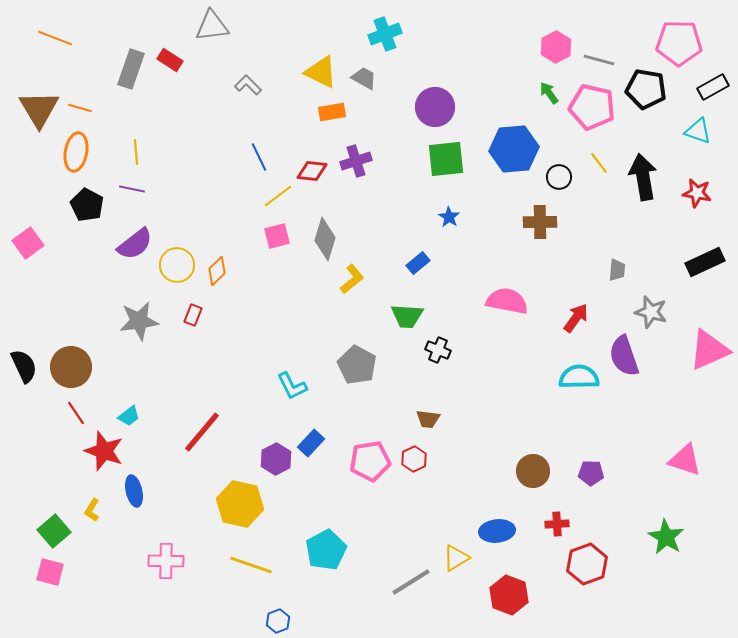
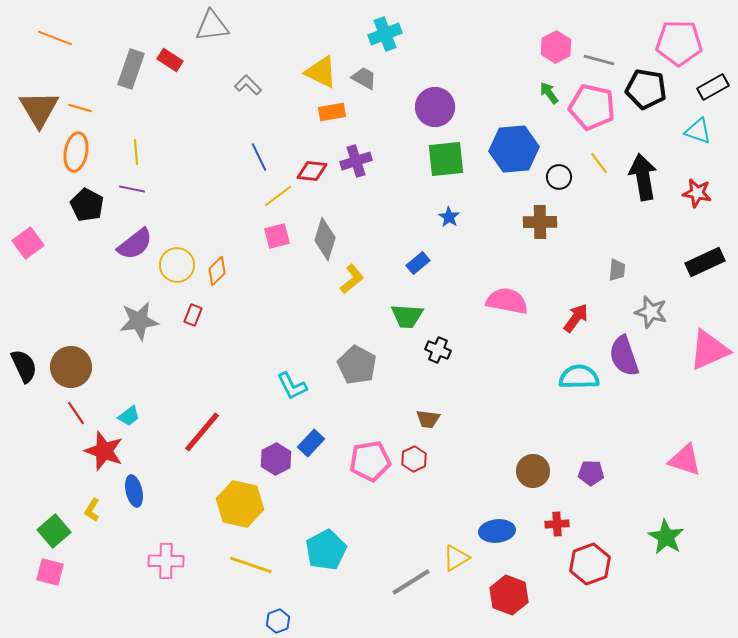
red hexagon at (587, 564): moved 3 px right
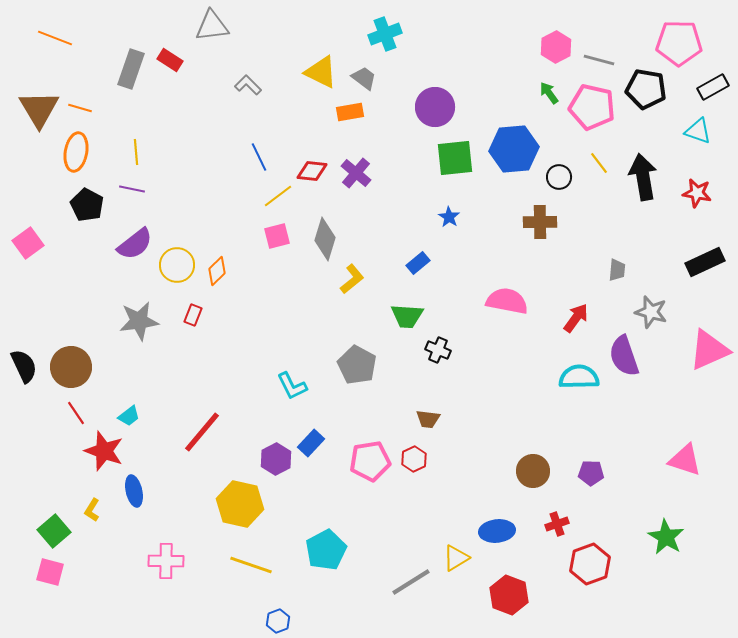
gray trapezoid at (364, 78): rotated 8 degrees clockwise
orange rectangle at (332, 112): moved 18 px right
green square at (446, 159): moved 9 px right, 1 px up
purple cross at (356, 161): moved 12 px down; rotated 32 degrees counterclockwise
red cross at (557, 524): rotated 15 degrees counterclockwise
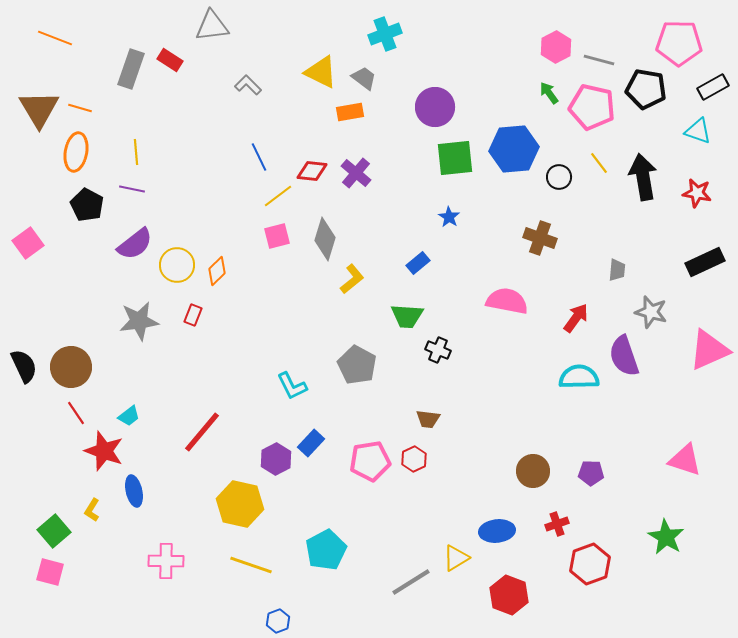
brown cross at (540, 222): moved 16 px down; rotated 20 degrees clockwise
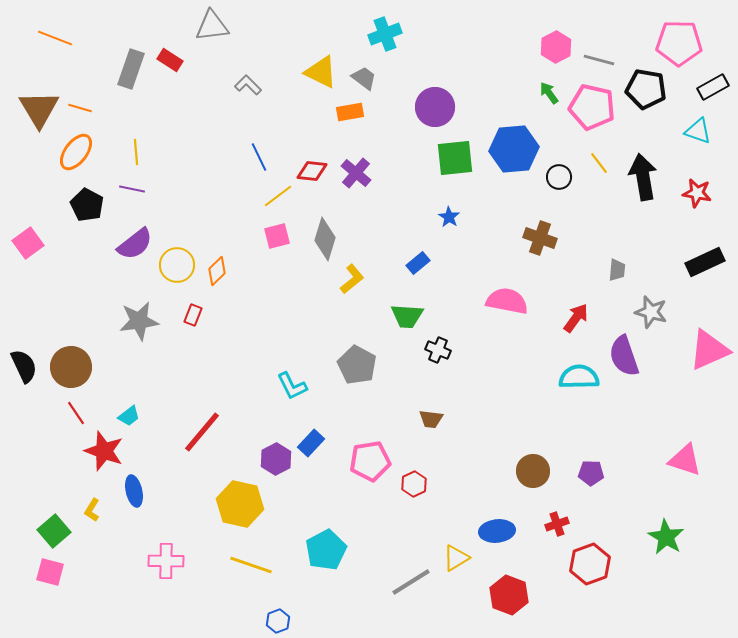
orange ellipse at (76, 152): rotated 27 degrees clockwise
brown trapezoid at (428, 419): moved 3 px right
red hexagon at (414, 459): moved 25 px down
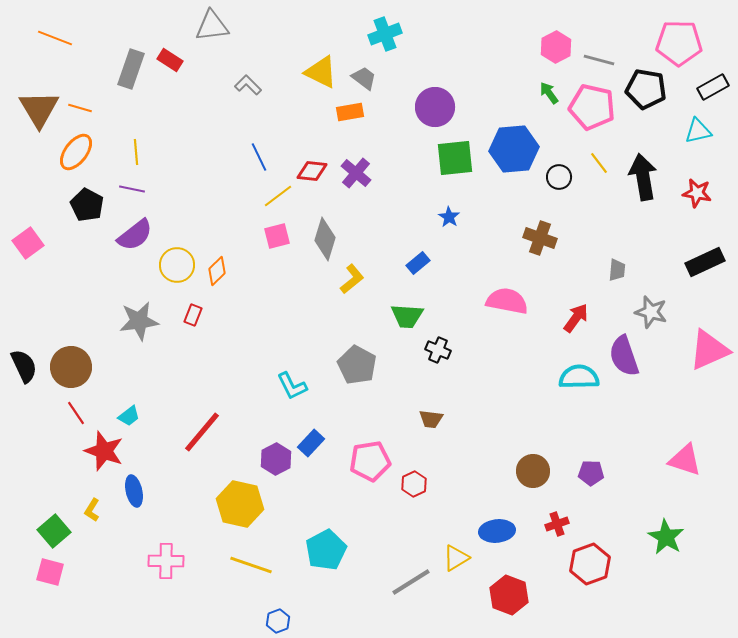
cyan triangle at (698, 131): rotated 32 degrees counterclockwise
purple semicircle at (135, 244): moved 9 px up
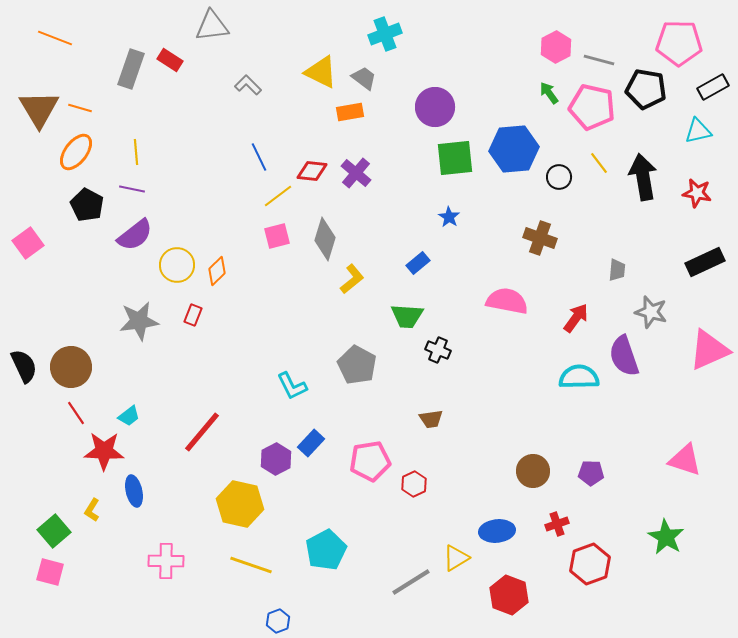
brown trapezoid at (431, 419): rotated 15 degrees counterclockwise
red star at (104, 451): rotated 18 degrees counterclockwise
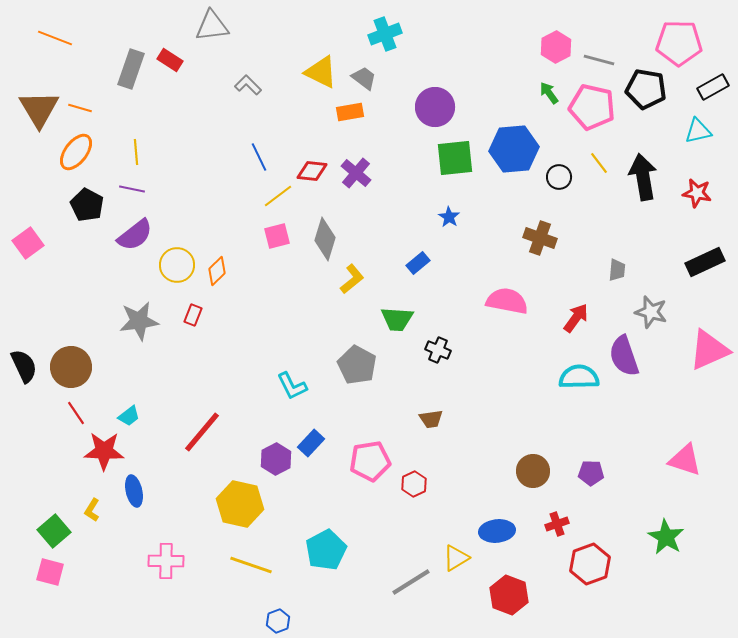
green trapezoid at (407, 316): moved 10 px left, 3 px down
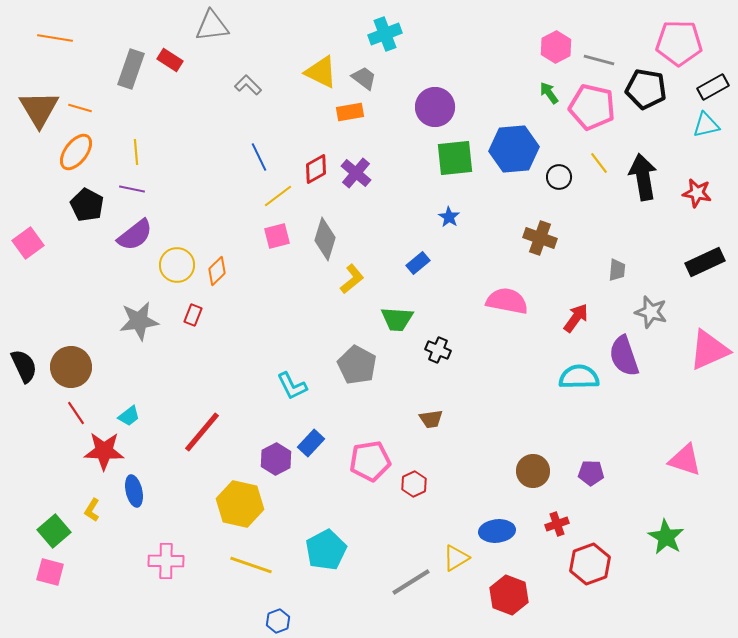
orange line at (55, 38): rotated 12 degrees counterclockwise
cyan triangle at (698, 131): moved 8 px right, 6 px up
red diamond at (312, 171): moved 4 px right, 2 px up; rotated 36 degrees counterclockwise
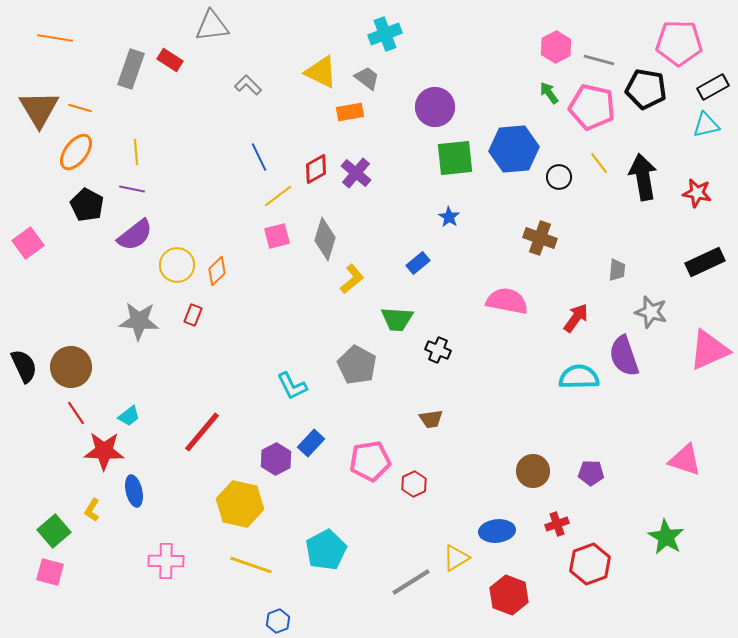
gray trapezoid at (364, 78): moved 3 px right
gray star at (139, 321): rotated 12 degrees clockwise
